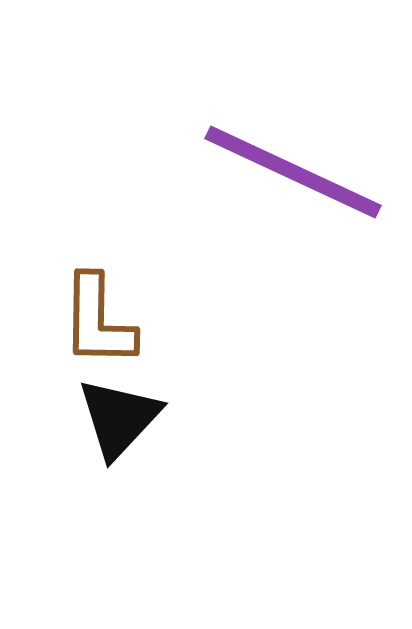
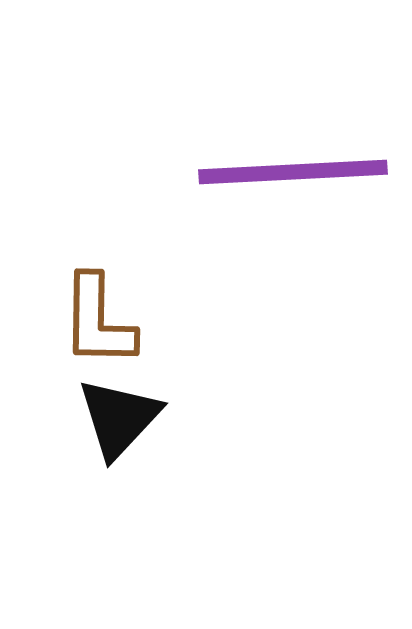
purple line: rotated 28 degrees counterclockwise
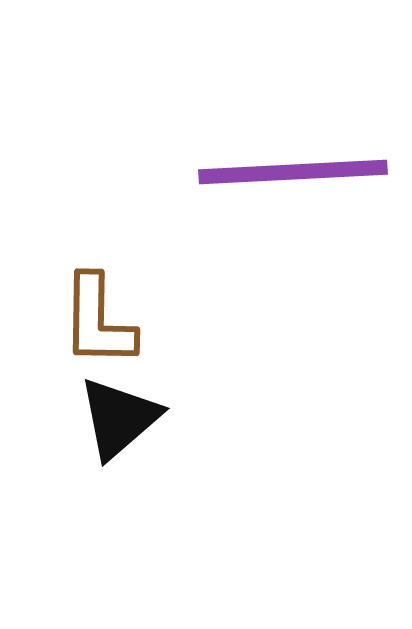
black triangle: rotated 6 degrees clockwise
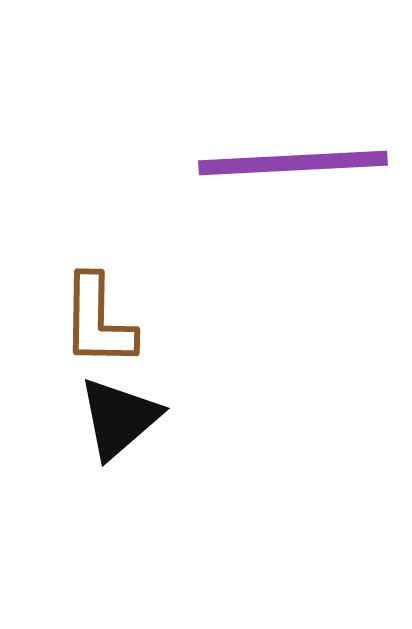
purple line: moved 9 px up
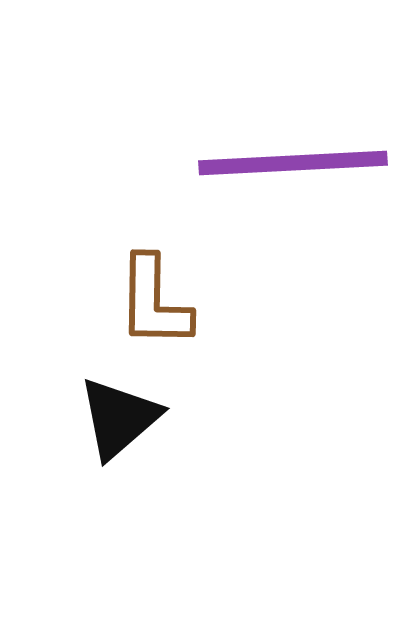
brown L-shape: moved 56 px right, 19 px up
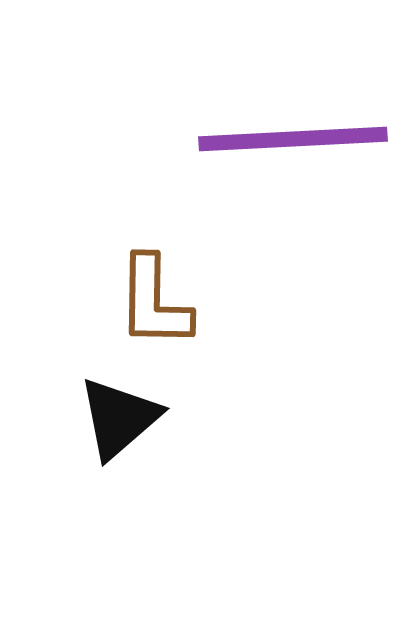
purple line: moved 24 px up
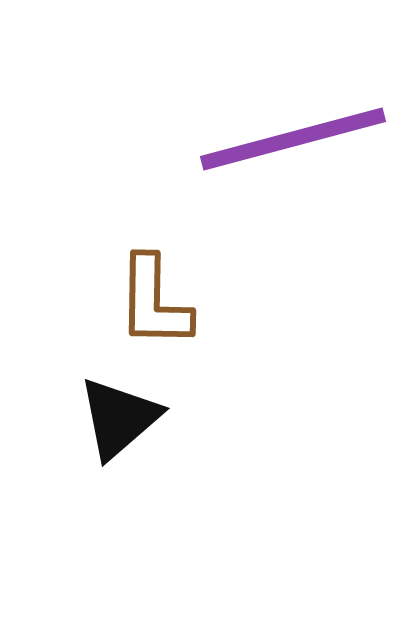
purple line: rotated 12 degrees counterclockwise
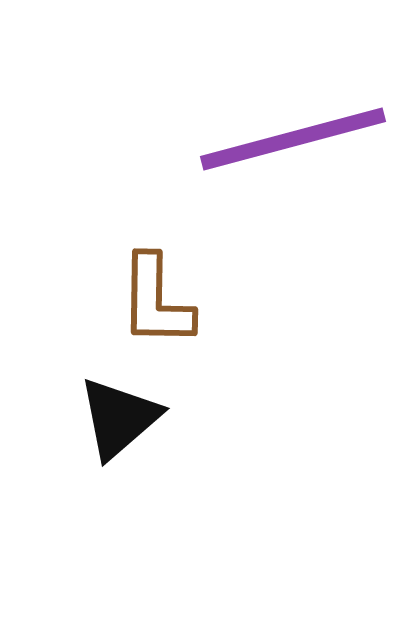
brown L-shape: moved 2 px right, 1 px up
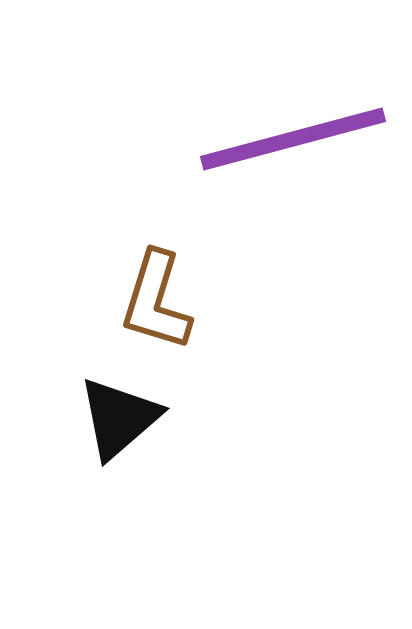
brown L-shape: rotated 16 degrees clockwise
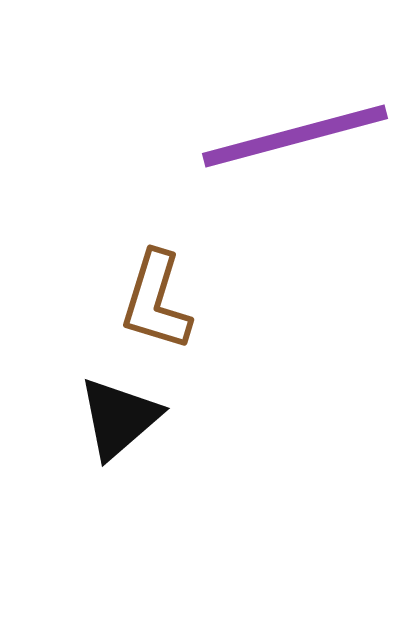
purple line: moved 2 px right, 3 px up
